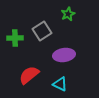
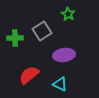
green star: rotated 16 degrees counterclockwise
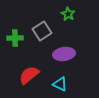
purple ellipse: moved 1 px up
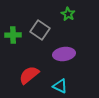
gray square: moved 2 px left, 1 px up; rotated 24 degrees counterclockwise
green cross: moved 2 px left, 3 px up
cyan triangle: moved 2 px down
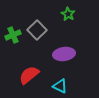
gray square: moved 3 px left; rotated 12 degrees clockwise
green cross: rotated 21 degrees counterclockwise
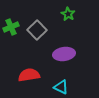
green cross: moved 2 px left, 8 px up
red semicircle: rotated 30 degrees clockwise
cyan triangle: moved 1 px right, 1 px down
